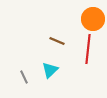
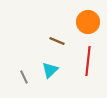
orange circle: moved 5 px left, 3 px down
red line: moved 12 px down
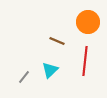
red line: moved 3 px left
gray line: rotated 64 degrees clockwise
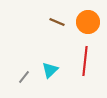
brown line: moved 19 px up
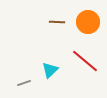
brown line: rotated 21 degrees counterclockwise
red line: rotated 56 degrees counterclockwise
gray line: moved 6 px down; rotated 32 degrees clockwise
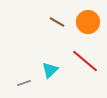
brown line: rotated 28 degrees clockwise
